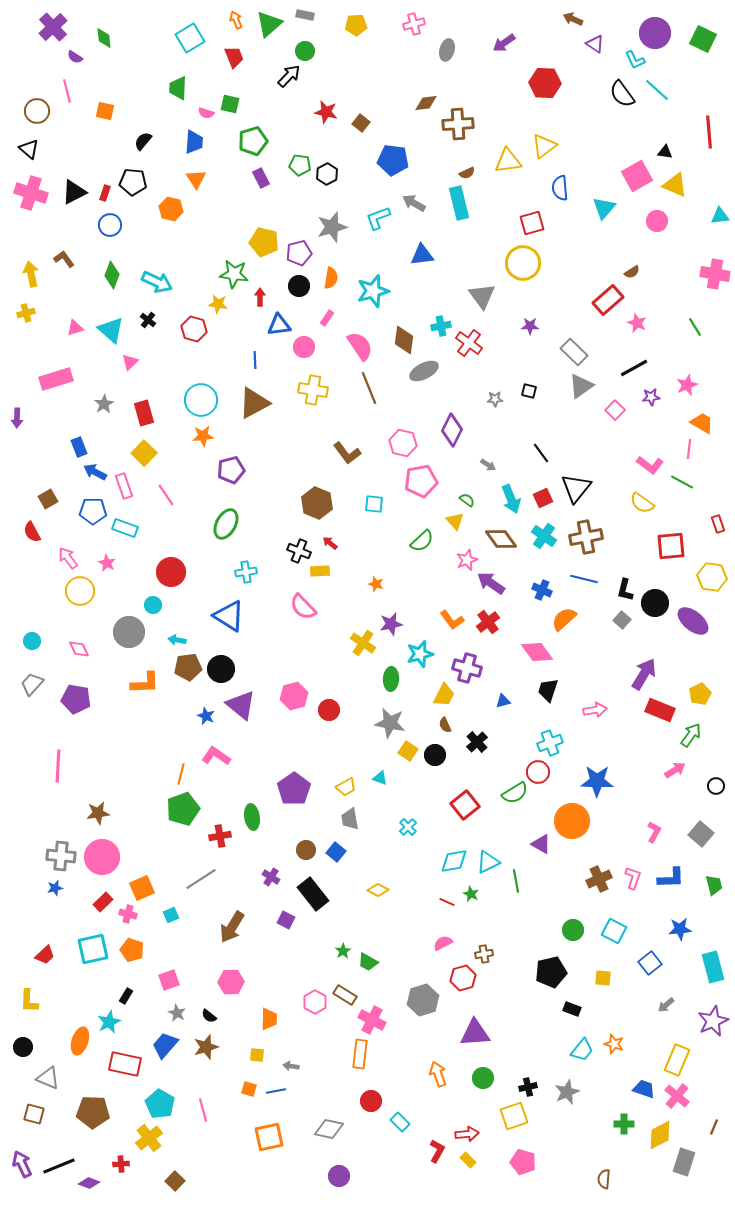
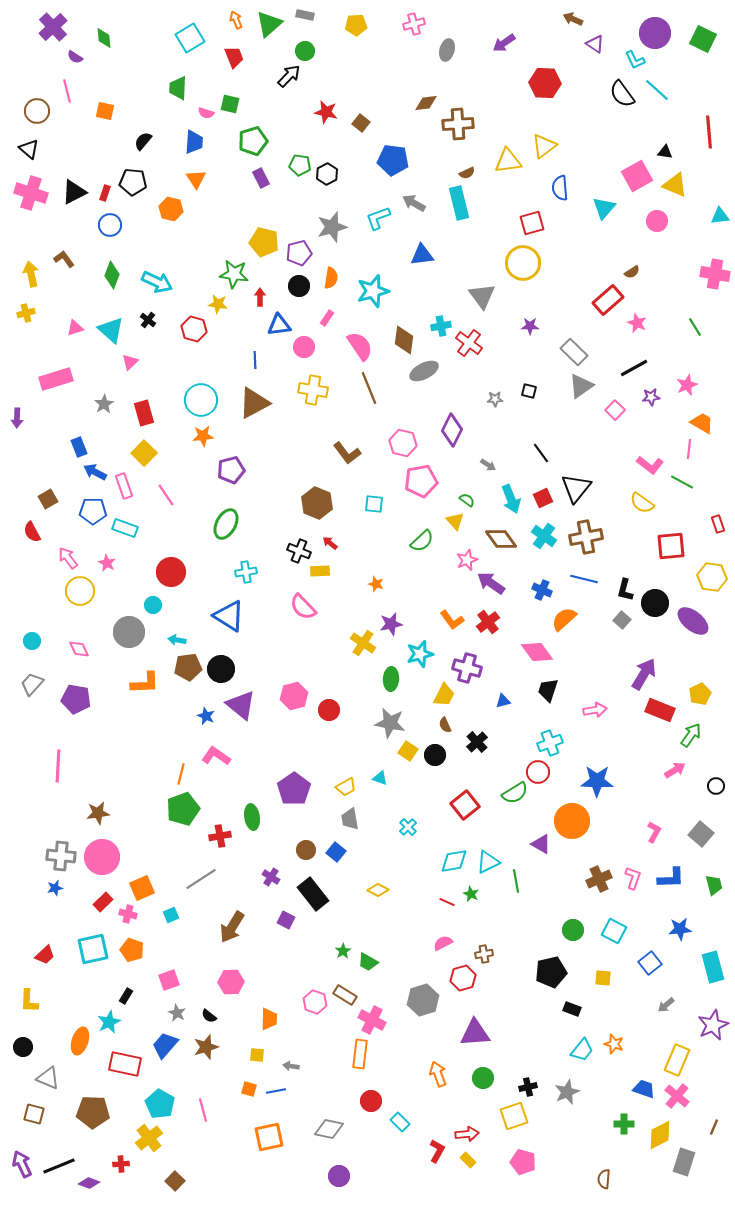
pink hexagon at (315, 1002): rotated 10 degrees counterclockwise
purple star at (713, 1021): moved 4 px down
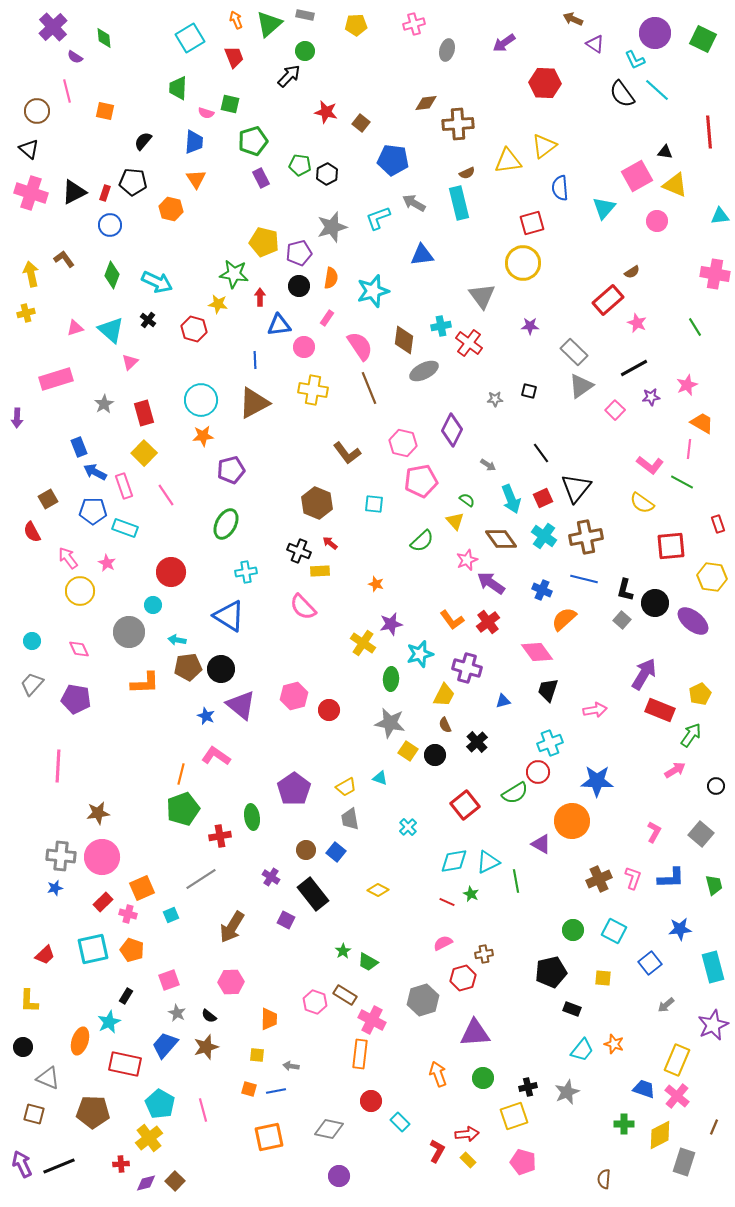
purple diamond at (89, 1183): moved 57 px right; rotated 35 degrees counterclockwise
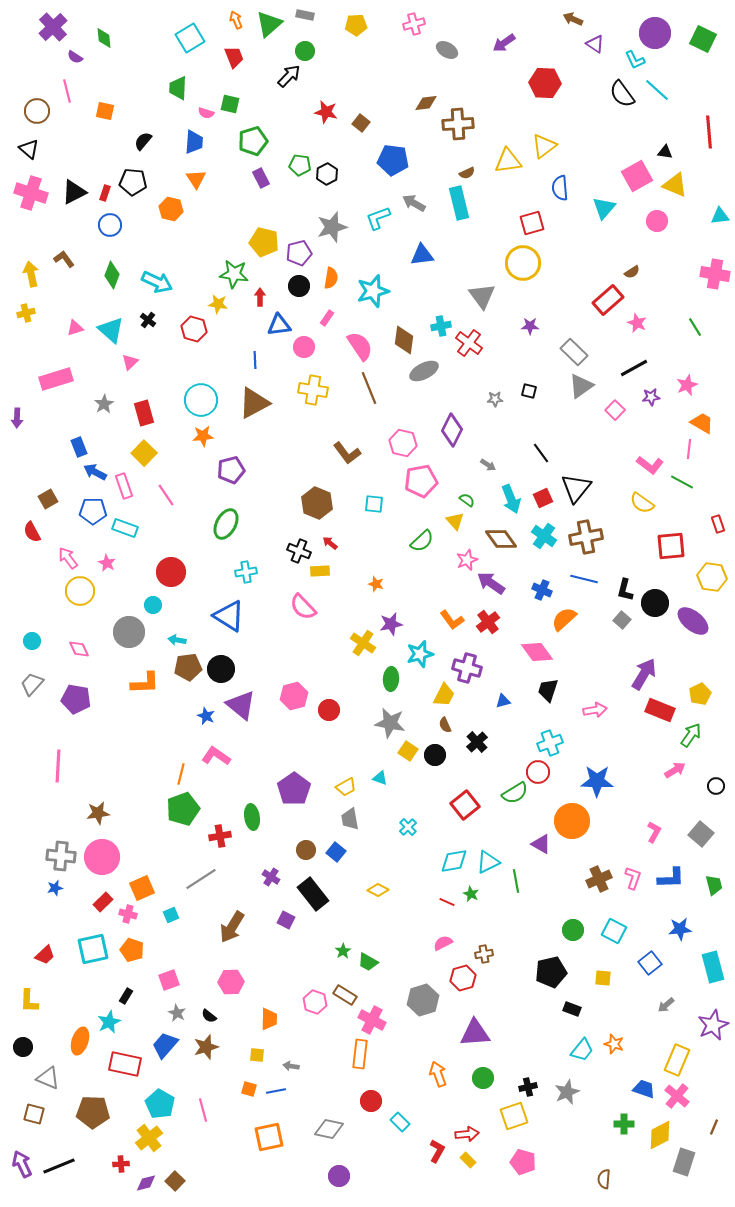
gray ellipse at (447, 50): rotated 75 degrees counterclockwise
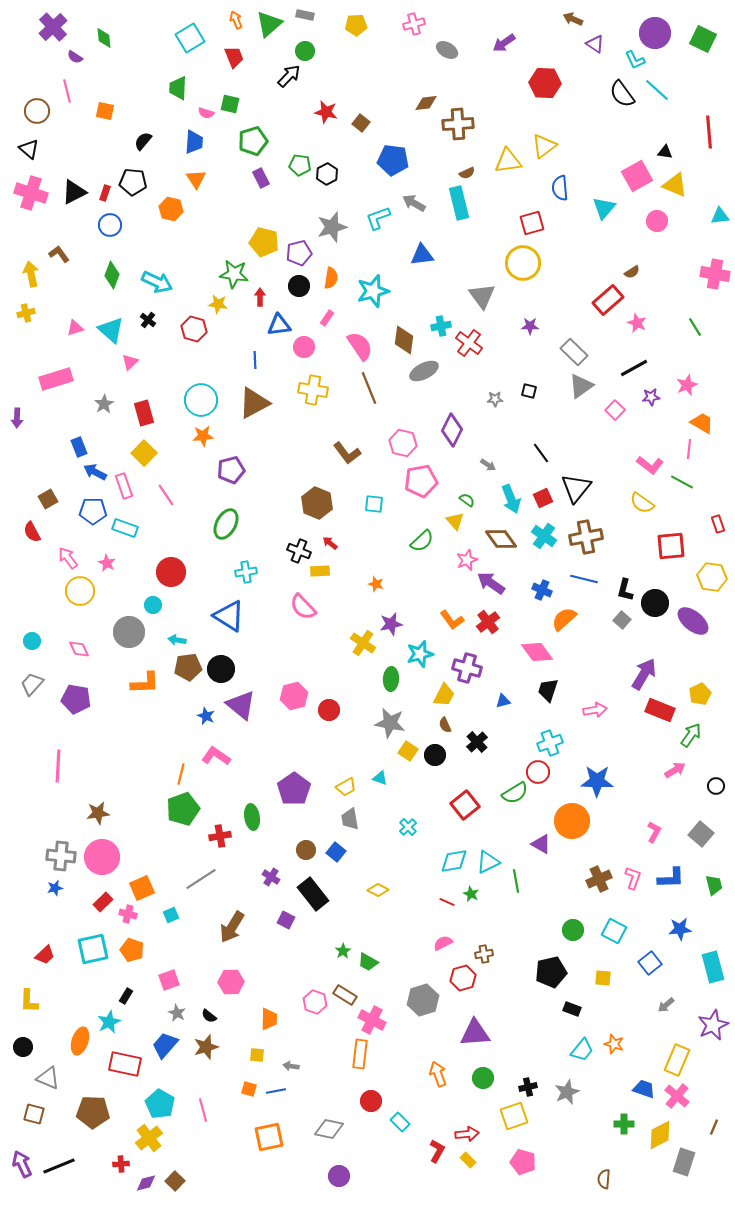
brown L-shape at (64, 259): moved 5 px left, 5 px up
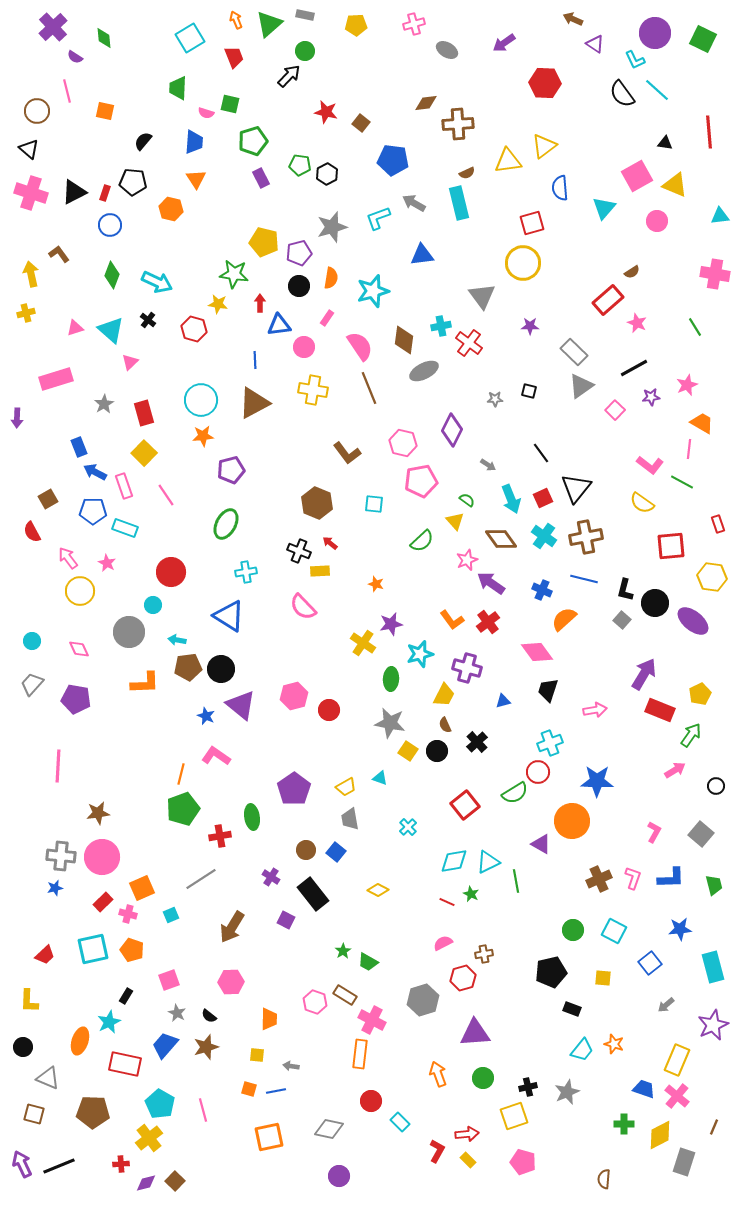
black triangle at (665, 152): moved 9 px up
red arrow at (260, 297): moved 6 px down
black circle at (435, 755): moved 2 px right, 4 px up
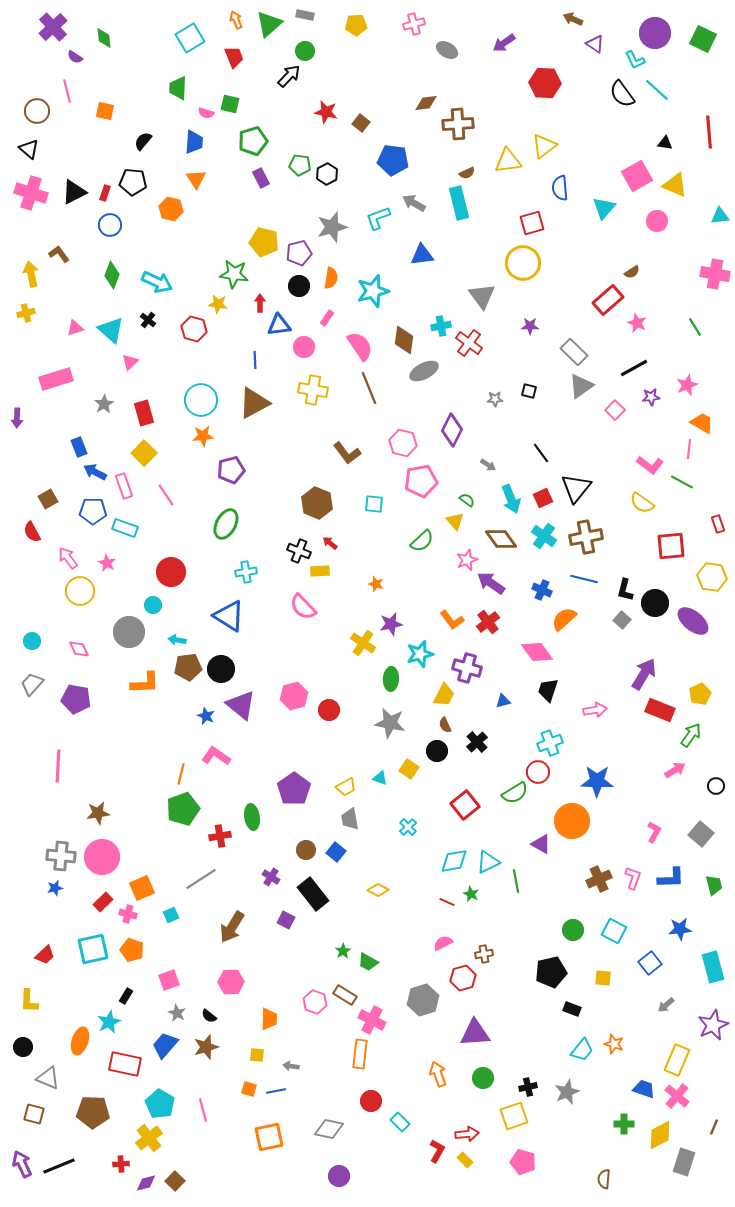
yellow square at (408, 751): moved 1 px right, 18 px down
yellow rectangle at (468, 1160): moved 3 px left
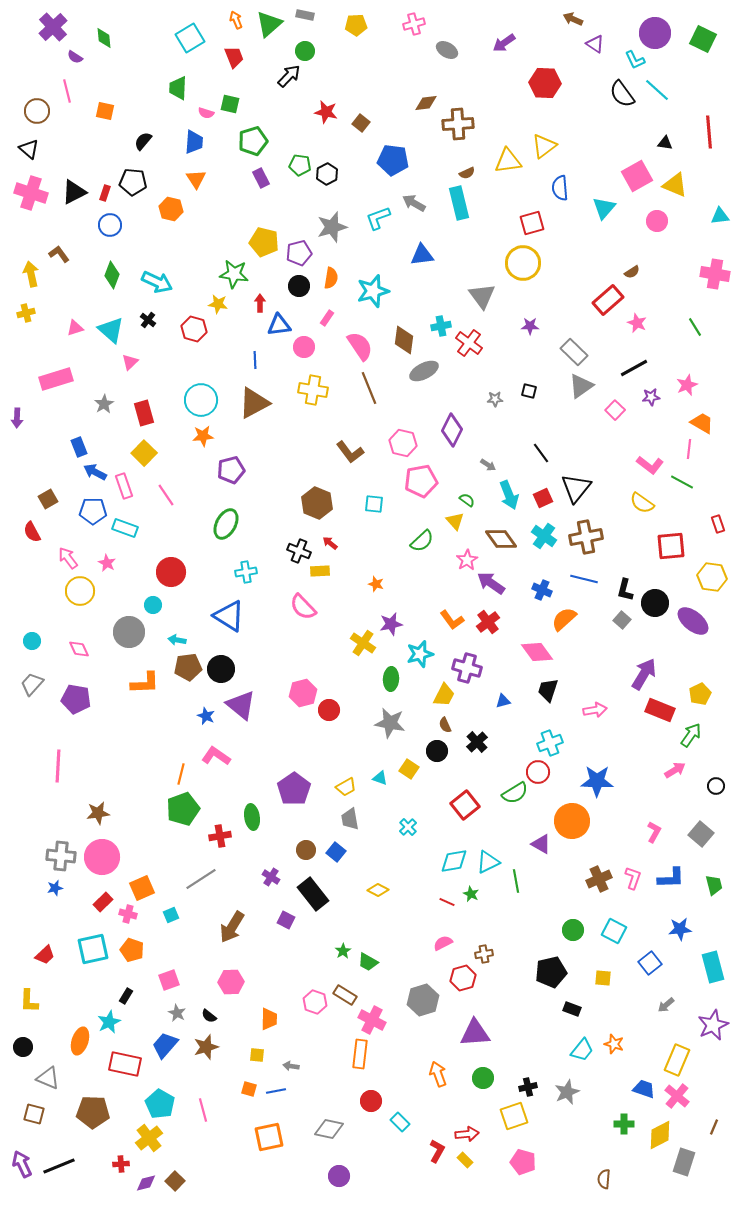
brown L-shape at (347, 453): moved 3 px right, 1 px up
cyan arrow at (511, 499): moved 2 px left, 4 px up
pink star at (467, 560): rotated 10 degrees counterclockwise
pink hexagon at (294, 696): moved 9 px right, 3 px up
